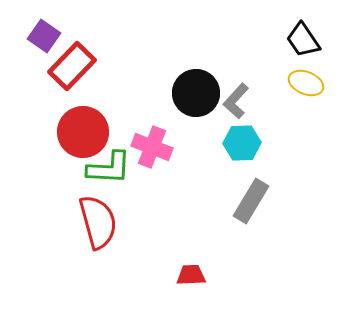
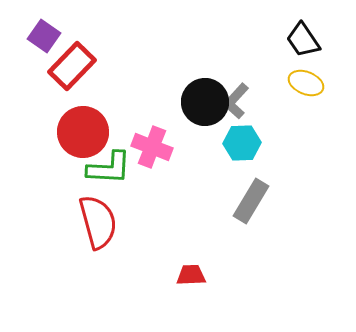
black circle: moved 9 px right, 9 px down
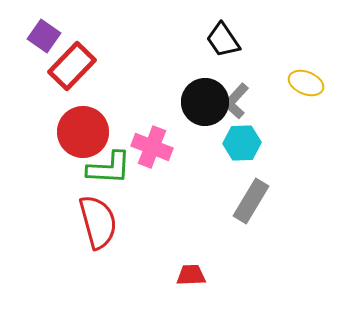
black trapezoid: moved 80 px left
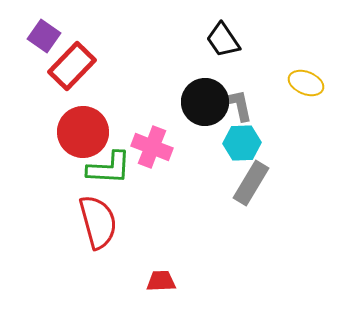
gray L-shape: moved 2 px right, 4 px down; rotated 126 degrees clockwise
gray rectangle: moved 18 px up
red trapezoid: moved 30 px left, 6 px down
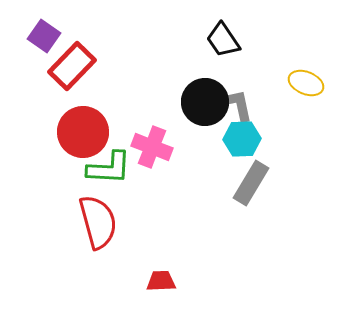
cyan hexagon: moved 4 px up
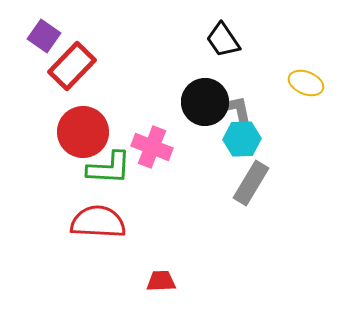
gray L-shape: moved 6 px down
red semicircle: rotated 72 degrees counterclockwise
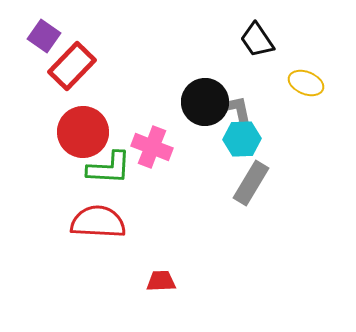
black trapezoid: moved 34 px right
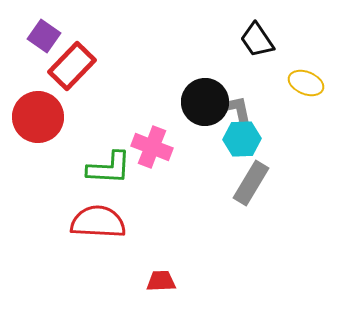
red circle: moved 45 px left, 15 px up
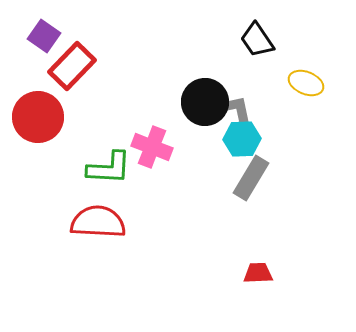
gray rectangle: moved 5 px up
red trapezoid: moved 97 px right, 8 px up
